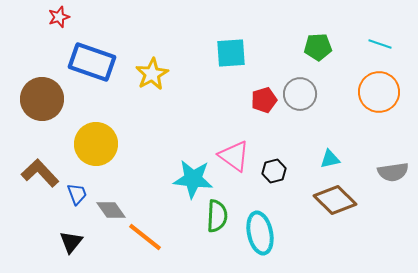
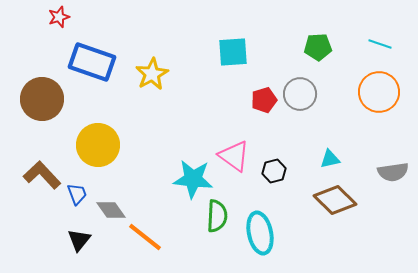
cyan square: moved 2 px right, 1 px up
yellow circle: moved 2 px right, 1 px down
brown L-shape: moved 2 px right, 2 px down
black triangle: moved 8 px right, 2 px up
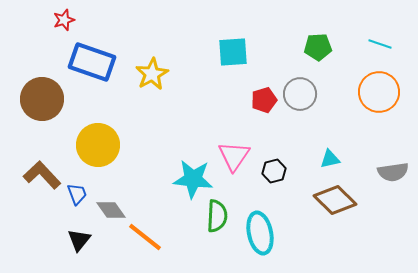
red star: moved 5 px right, 3 px down
pink triangle: rotated 28 degrees clockwise
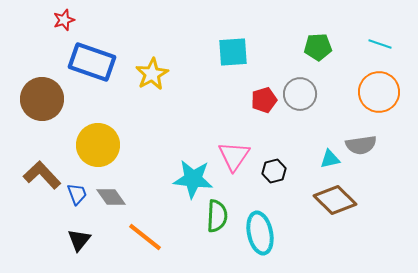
gray semicircle: moved 32 px left, 27 px up
gray diamond: moved 13 px up
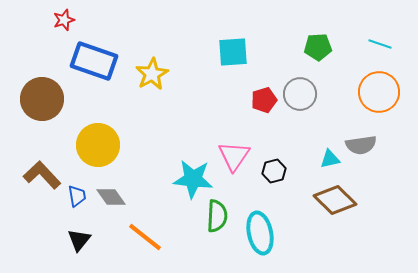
blue rectangle: moved 2 px right, 1 px up
blue trapezoid: moved 2 px down; rotated 10 degrees clockwise
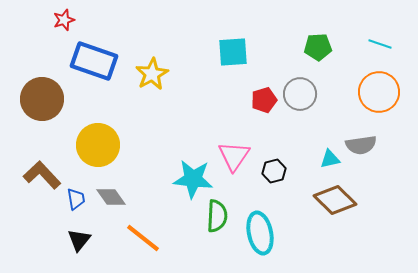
blue trapezoid: moved 1 px left, 3 px down
orange line: moved 2 px left, 1 px down
